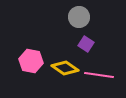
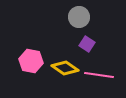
purple square: moved 1 px right
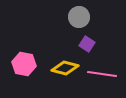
pink hexagon: moved 7 px left, 3 px down
yellow diamond: rotated 20 degrees counterclockwise
pink line: moved 3 px right, 1 px up
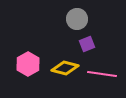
gray circle: moved 2 px left, 2 px down
purple square: rotated 35 degrees clockwise
pink hexagon: moved 4 px right; rotated 20 degrees clockwise
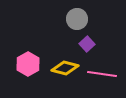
purple square: rotated 21 degrees counterclockwise
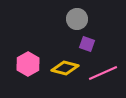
purple square: rotated 28 degrees counterclockwise
pink line: moved 1 px right, 1 px up; rotated 32 degrees counterclockwise
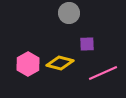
gray circle: moved 8 px left, 6 px up
purple square: rotated 21 degrees counterclockwise
yellow diamond: moved 5 px left, 5 px up
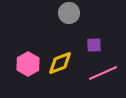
purple square: moved 7 px right, 1 px down
yellow diamond: rotated 36 degrees counterclockwise
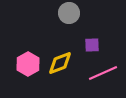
purple square: moved 2 px left
